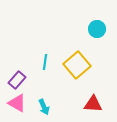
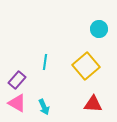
cyan circle: moved 2 px right
yellow square: moved 9 px right, 1 px down
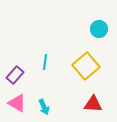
purple rectangle: moved 2 px left, 5 px up
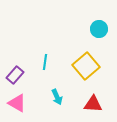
cyan arrow: moved 13 px right, 10 px up
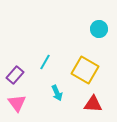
cyan line: rotated 21 degrees clockwise
yellow square: moved 1 px left, 4 px down; rotated 20 degrees counterclockwise
cyan arrow: moved 4 px up
pink triangle: rotated 24 degrees clockwise
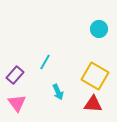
yellow square: moved 10 px right, 6 px down
cyan arrow: moved 1 px right, 1 px up
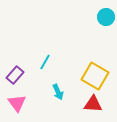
cyan circle: moved 7 px right, 12 px up
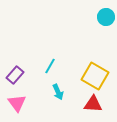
cyan line: moved 5 px right, 4 px down
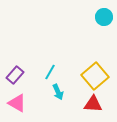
cyan circle: moved 2 px left
cyan line: moved 6 px down
yellow square: rotated 20 degrees clockwise
pink triangle: rotated 24 degrees counterclockwise
